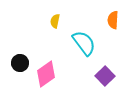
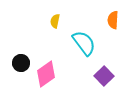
black circle: moved 1 px right
purple square: moved 1 px left
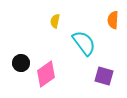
purple square: rotated 30 degrees counterclockwise
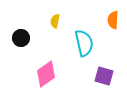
cyan semicircle: rotated 24 degrees clockwise
black circle: moved 25 px up
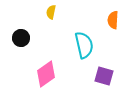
yellow semicircle: moved 4 px left, 9 px up
cyan semicircle: moved 2 px down
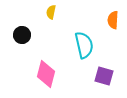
black circle: moved 1 px right, 3 px up
pink diamond: rotated 40 degrees counterclockwise
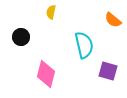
orange semicircle: rotated 54 degrees counterclockwise
black circle: moved 1 px left, 2 px down
purple square: moved 4 px right, 5 px up
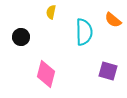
cyan semicircle: moved 13 px up; rotated 12 degrees clockwise
